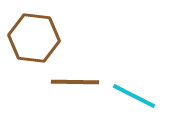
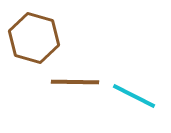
brown hexagon: rotated 9 degrees clockwise
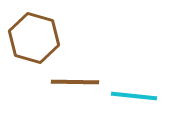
cyan line: rotated 21 degrees counterclockwise
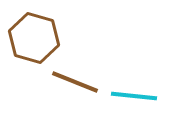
brown line: rotated 21 degrees clockwise
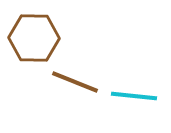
brown hexagon: rotated 15 degrees counterclockwise
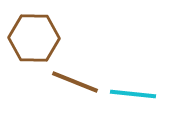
cyan line: moved 1 px left, 2 px up
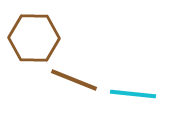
brown line: moved 1 px left, 2 px up
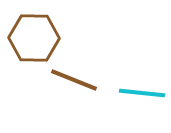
cyan line: moved 9 px right, 1 px up
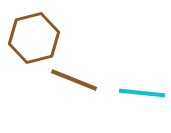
brown hexagon: rotated 15 degrees counterclockwise
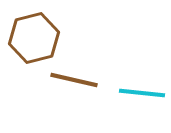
brown line: rotated 9 degrees counterclockwise
